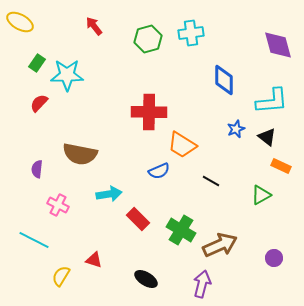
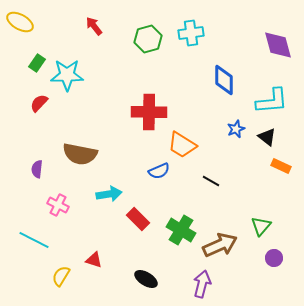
green triangle: moved 31 px down; rotated 20 degrees counterclockwise
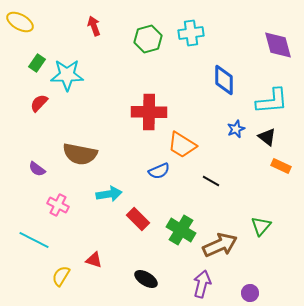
red arrow: rotated 18 degrees clockwise
purple semicircle: rotated 60 degrees counterclockwise
purple circle: moved 24 px left, 35 px down
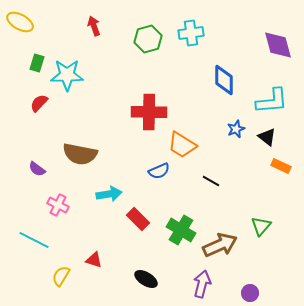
green rectangle: rotated 18 degrees counterclockwise
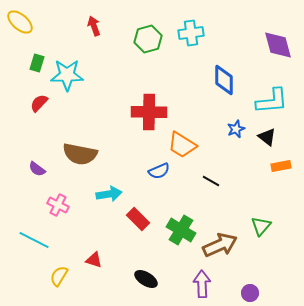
yellow ellipse: rotated 12 degrees clockwise
orange rectangle: rotated 36 degrees counterclockwise
yellow semicircle: moved 2 px left
purple arrow: rotated 16 degrees counterclockwise
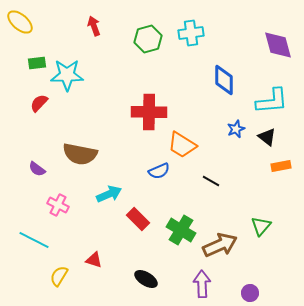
green rectangle: rotated 66 degrees clockwise
cyan arrow: rotated 15 degrees counterclockwise
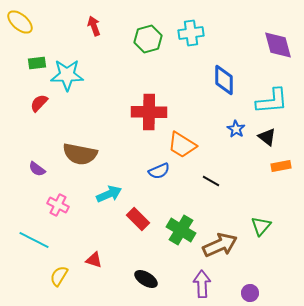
blue star: rotated 18 degrees counterclockwise
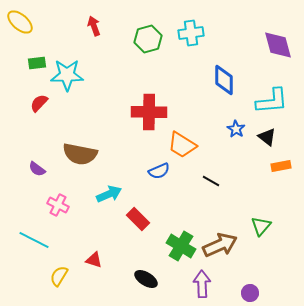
green cross: moved 16 px down
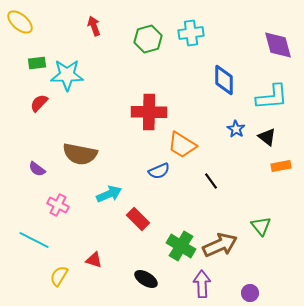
cyan L-shape: moved 4 px up
black line: rotated 24 degrees clockwise
green triangle: rotated 20 degrees counterclockwise
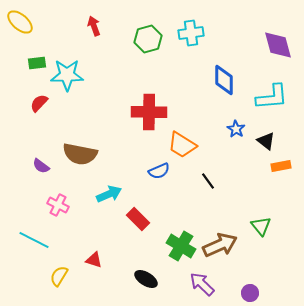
black triangle: moved 1 px left, 4 px down
purple semicircle: moved 4 px right, 3 px up
black line: moved 3 px left
purple arrow: rotated 44 degrees counterclockwise
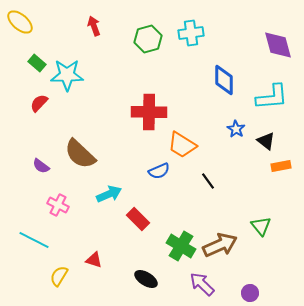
green rectangle: rotated 48 degrees clockwise
brown semicircle: rotated 32 degrees clockwise
